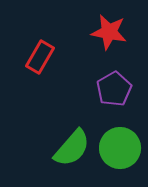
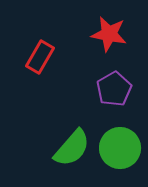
red star: moved 2 px down
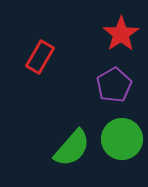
red star: moved 12 px right; rotated 27 degrees clockwise
purple pentagon: moved 4 px up
green circle: moved 2 px right, 9 px up
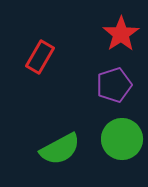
purple pentagon: rotated 12 degrees clockwise
green semicircle: moved 12 px left, 1 px down; rotated 21 degrees clockwise
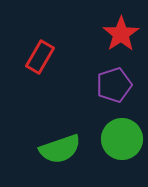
green semicircle: rotated 9 degrees clockwise
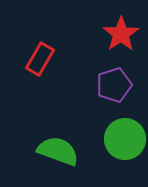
red rectangle: moved 2 px down
green circle: moved 3 px right
green semicircle: moved 2 px left, 2 px down; rotated 141 degrees counterclockwise
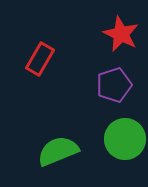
red star: rotated 12 degrees counterclockwise
green semicircle: rotated 42 degrees counterclockwise
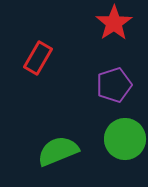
red star: moved 7 px left, 11 px up; rotated 12 degrees clockwise
red rectangle: moved 2 px left, 1 px up
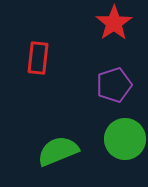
red rectangle: rotated 24 degrees counterclockwise
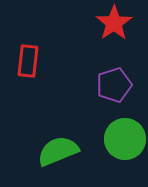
red rectangle: moved 10 px left, 3 px down
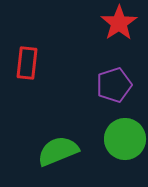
red star: moved 5 px right
red rectangle: moved 1 px left, 2 px down
